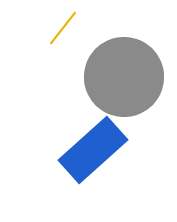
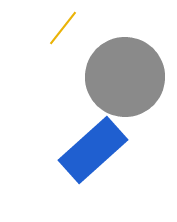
gray circle: moved 1 px right
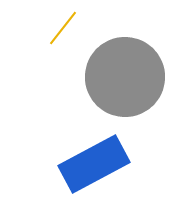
blue rectangle: moved 1 px right, 14 px down; rotated 14 degrees clockwise
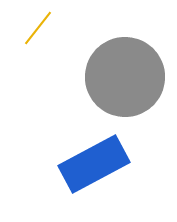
yellow line: moved 25 px left
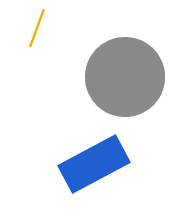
yellow line: moved 1 px left; rotated 18 degrees counterclockwise
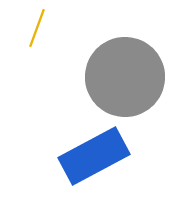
blue rectangle: moved 8 px up
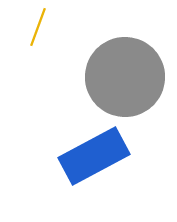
yellow line: moved 1 px right, 1 px up
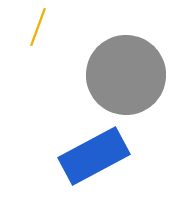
gray circle: moved 1 px right, 2 px up
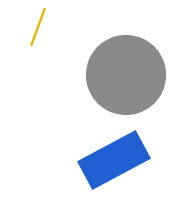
blue rectangle: moved 20 px right, 4 px down
